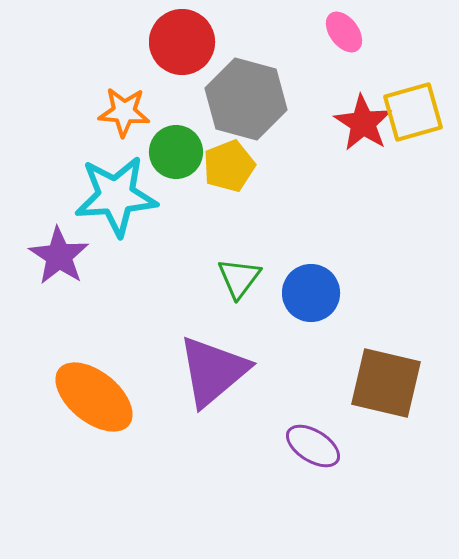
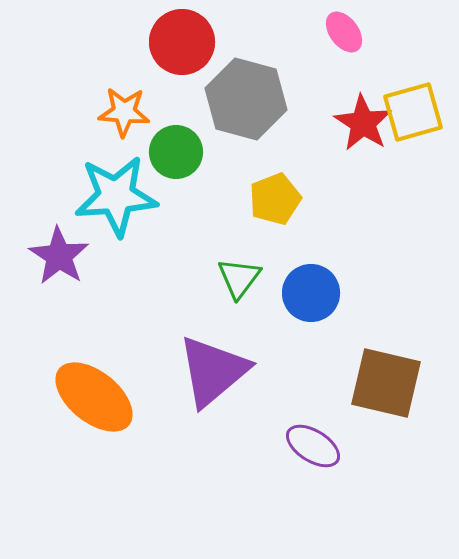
yellow pentagon: moved 46 px right, 33 px down
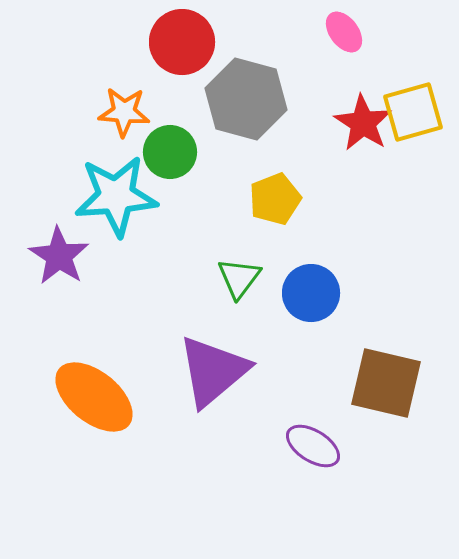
green circle: moved 6 px left
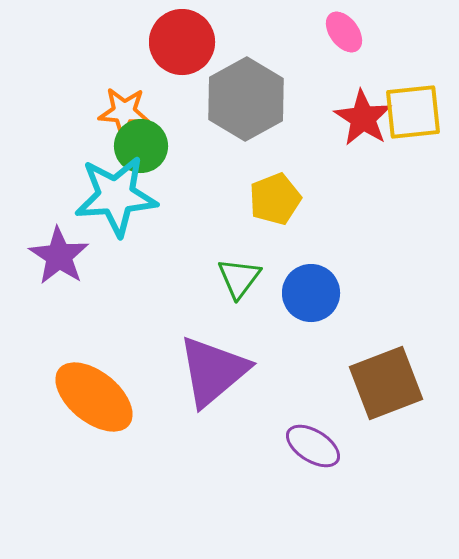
gray hexagon: rotated 16 degrees clockwise
yellow square: rotated 10 degrees clockwise
red star: moved 5 px up
green circle: moved 29 px left, 6 px up
brown square: rotated 34 degrees counterclockwise
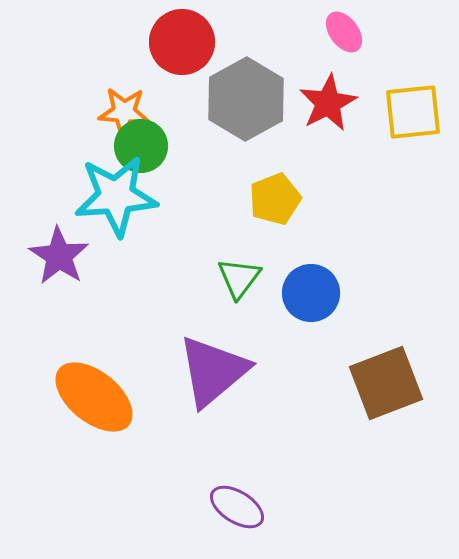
red star: moved 35 px left, 15 px up; rotated 12 degrees clockwise
purple ellipse: moved 76 px left, 61 px down
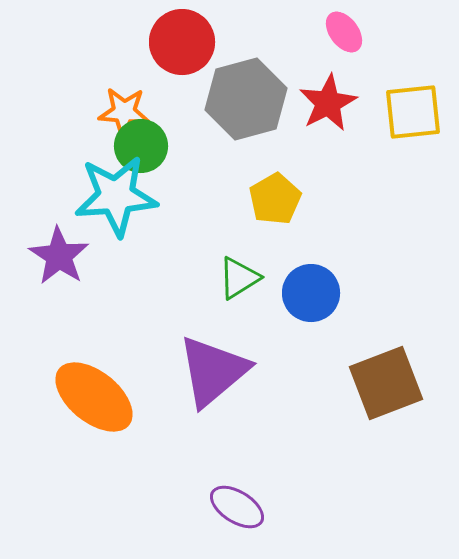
gray hexagon: rotated 14 degrees clockwise
yellow pentagon: rotated 9 degrees counterclockwise
green triangle: rotated 21 degrees clockwise
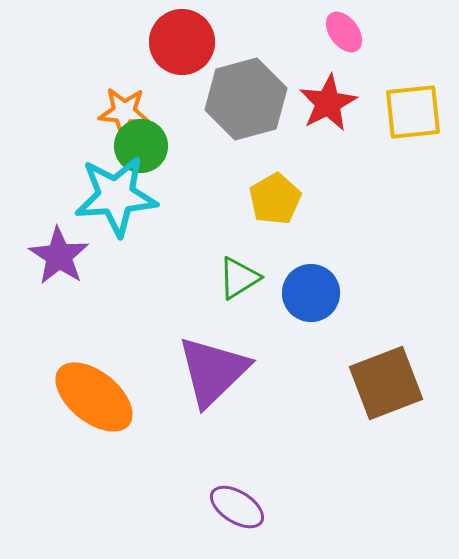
purple triangle: rotated 4 degrees counterclockwise
